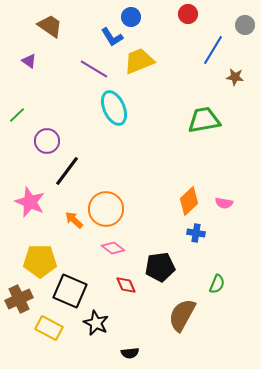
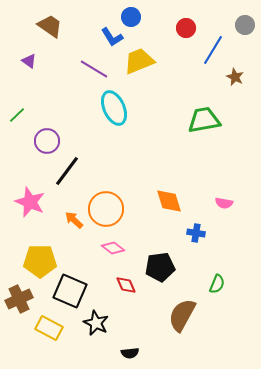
red circle: moved 2 px left, 14 px down
brown star: rotated 18 degrees clockwise
orange diamond: moved 20 px left; rotated 64 degrees counterclockwise
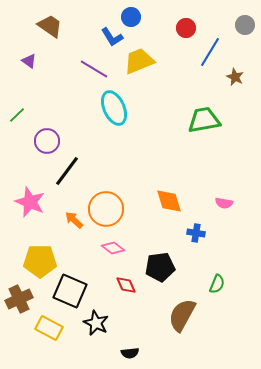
blue line: moved 3 px left, 2 px down
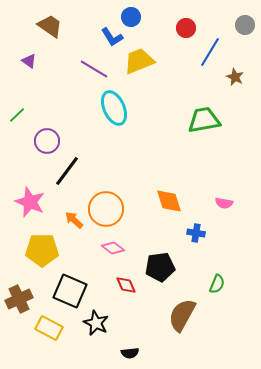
yellow pentagon: moved 2 px right, 11 px up
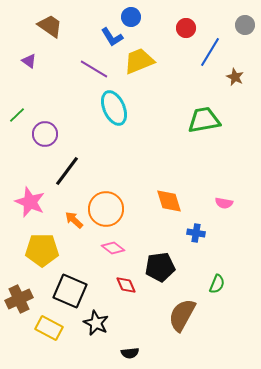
purple circle: moved 2 px left, 7 px up
